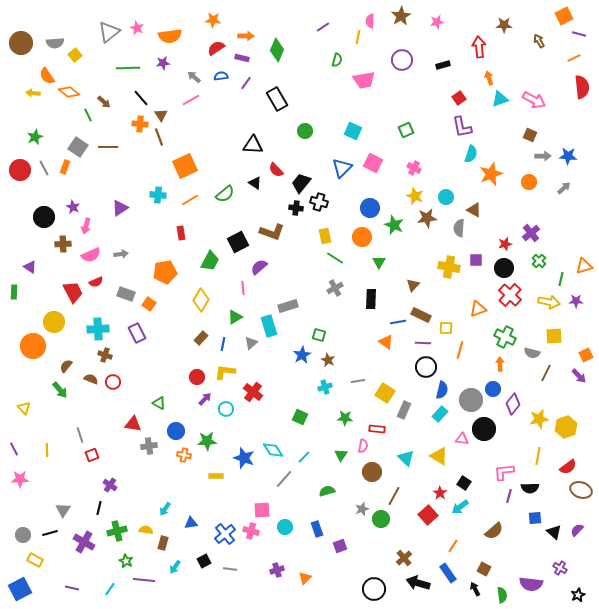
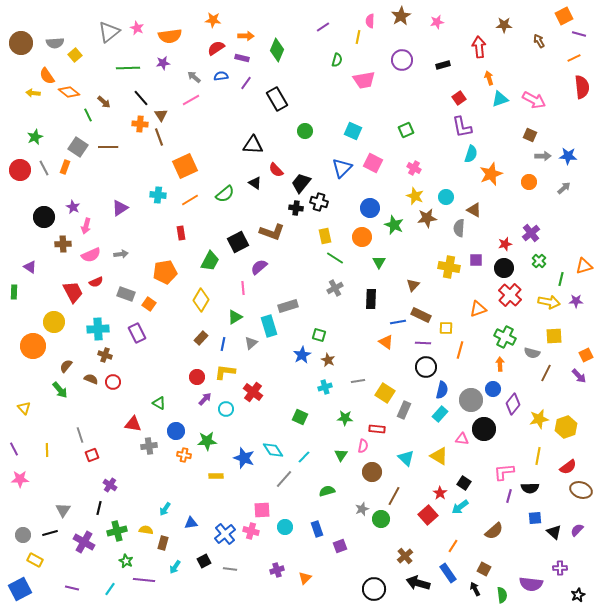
brown cross at (404, 558): moved 1 px right, 2 px up
purple cross at (560, 568): rotated 32 degrees counterclockwise
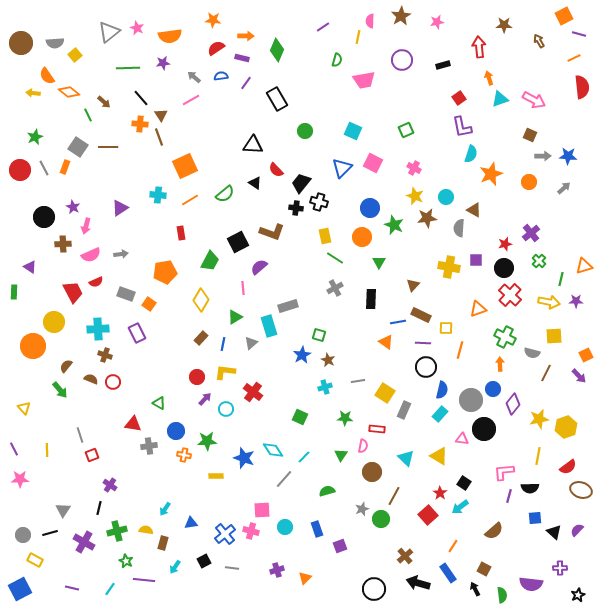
gray line at (230, 569): moved 2 px right, 1 px up
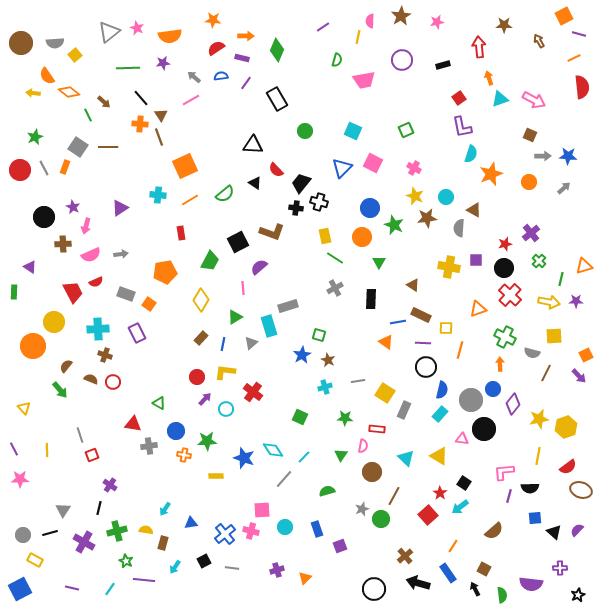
brown triangle at (413, 285): rotated 40 degrees counterclockwise
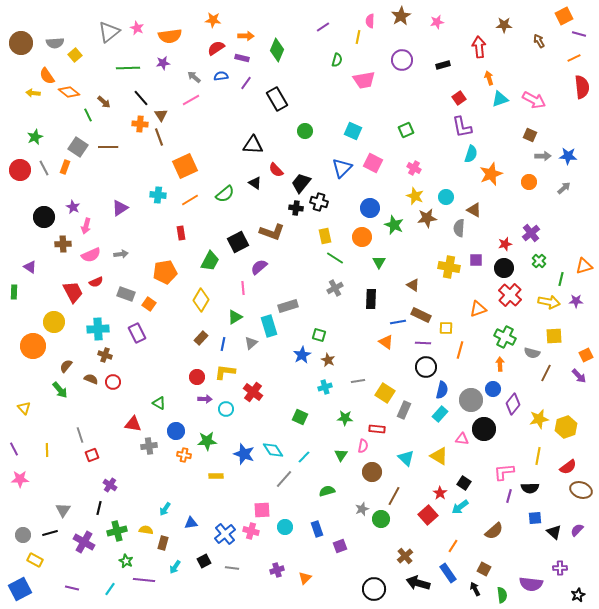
purple arrow at (205, 399): rotated 48 degrees clockwise
blue star at (244, 458): moved 4 px up
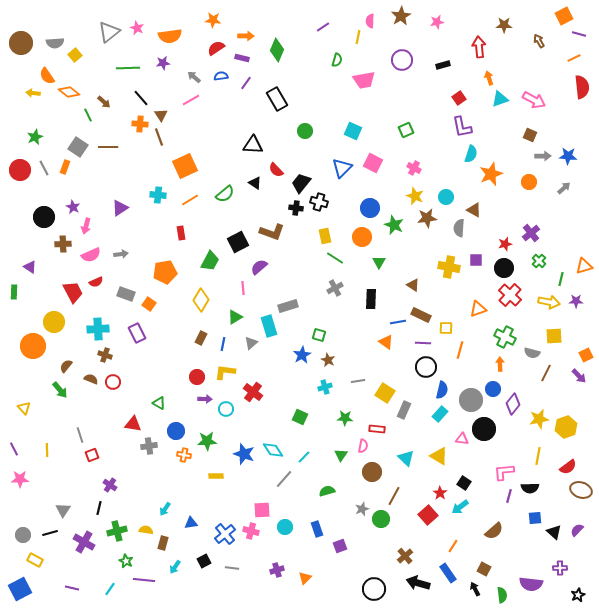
brown rectangle at (201, 338): rotated 16 degrees counterclockwise
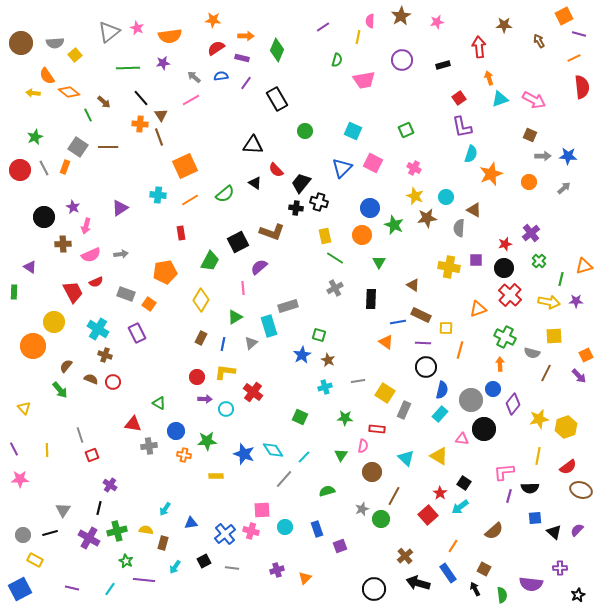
orange circle at (362, 237): moved 2 px up
cyan cross at (98, 329): rotated 35 degrees clockwise
purple cross at (84, 542): moved 5 px right, 4 px up
